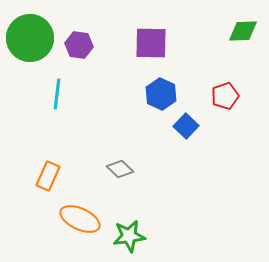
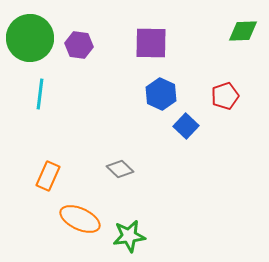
cyan line: moved 17 px left
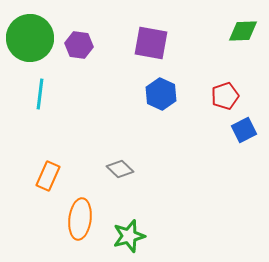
purple square: rotated 9 degrees clockwise
blue square: moved 58 px right, 4 px down; rotated 20 degrees clockwise
orange ellipse: rotated 72 degrees clockwise
green star: rotated 8 degrees counterclockwise
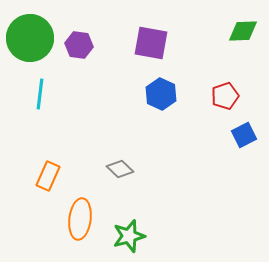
blue square: moved 5 px down
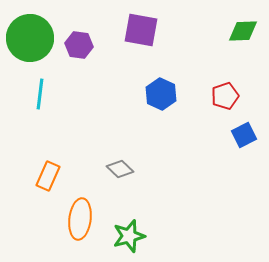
purple square: moved 10 px left, 13 px up
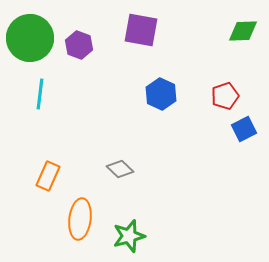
purple hexagon: rotated 12 degrees clockwise
blue square: moved 6 px up
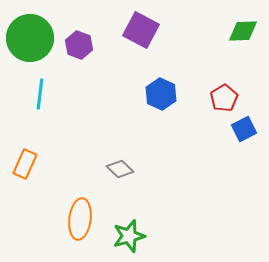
purple square: rotated 18 degrees clockwise
red pentagon: moved 1 px left, 2 px down; rotated 12 degrees counterclockwise
orange rectangle: moved 23 px left, 12 px up
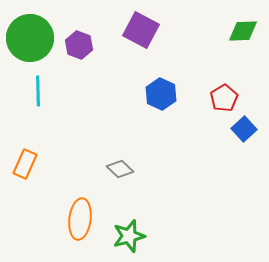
cyan line: moved 2 px left, 3 px up; rotated 8 degrees counterclockwise
blue square: rotated 15 degrees counterclockwise
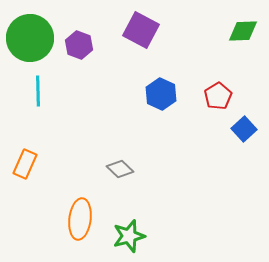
red pentagon: moved 6 px left, 2 px up
